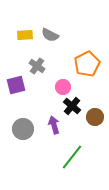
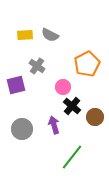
gray circle: moved 1 px left
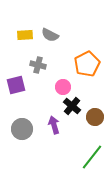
gray cross: moved 1 px right, 1 px up; rotated 21 degrees counterclockwise
green line: moved 20 px right
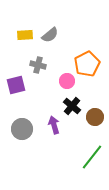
gray semicircle: rotated 66 degrees counterclockwise
pink circle: moved 4 px right, 6 px up
